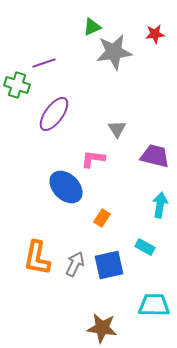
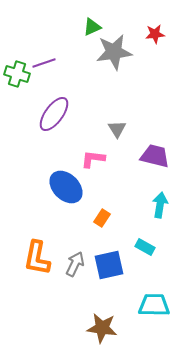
green cross: moved 11 px up
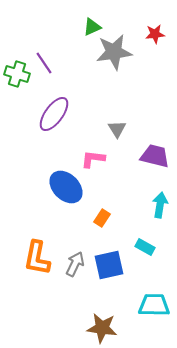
purple line: rotated 75 degrees clockwise
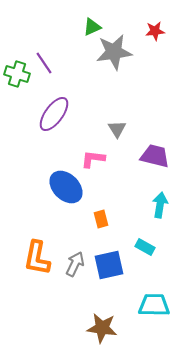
red star: moved 3 px up
orange rectangle: moved 1 px left, 1 px down; rotated 48 degrees counterclockwise
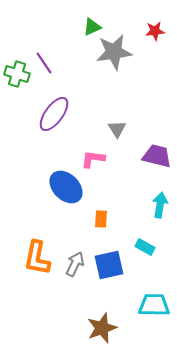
purple trapezoid: moved 2 px right
orange rectangle: rotated 18 degrees clockwise
brown star: rotated 28 degrees counterclockwise
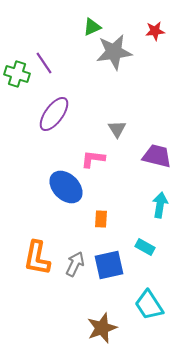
cyan trapezoid: moved 5 px left; rotated 124 degrees counterclockwise
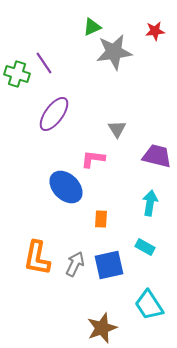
cyan arrow: moved 10 px left, 2 px up
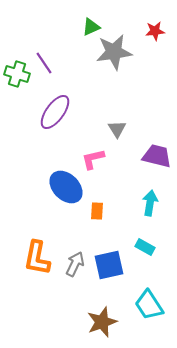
green triangle: moved 1 px left
purple ellipse: moved 1 px right, 2 px up
pink L-shape: rotated 20 degrees counterclockwise
orange rectangle: moved 4 px left, 8 px up
brown star: moved 6 px up
